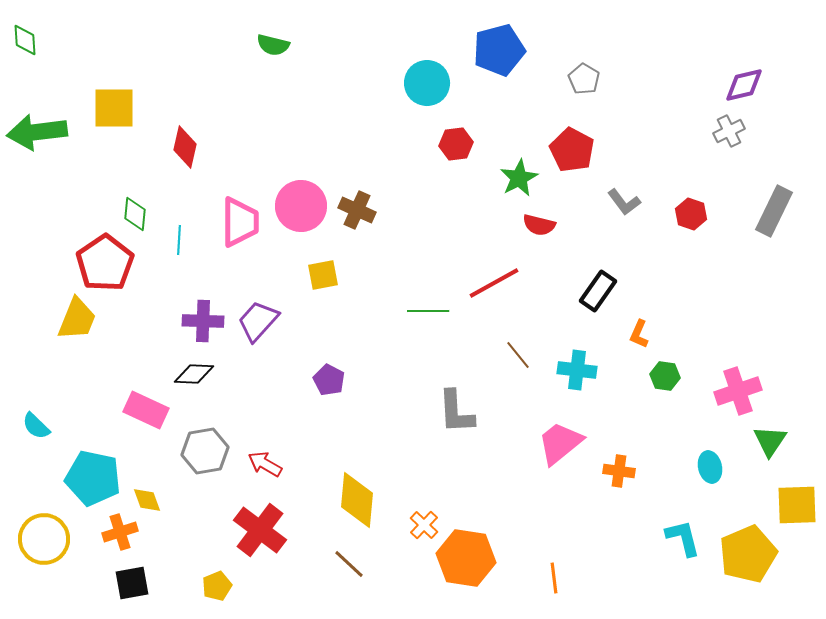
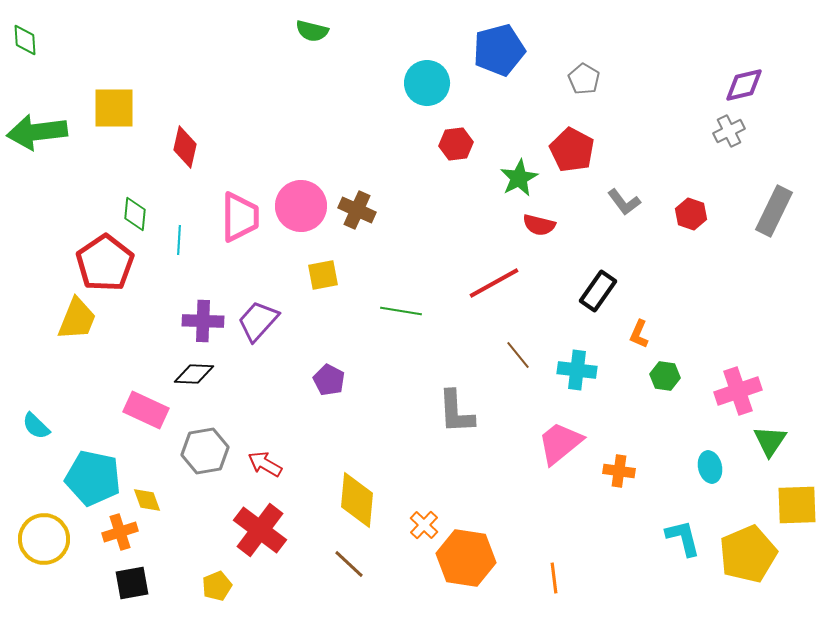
green semicircle at (273, 45): moved 39 px right, 14 px up
pink trapezoid at (240, 222): moved 5 px up
green line at (428, 311): moved 27 px left; rotated 9 degrees clockwise
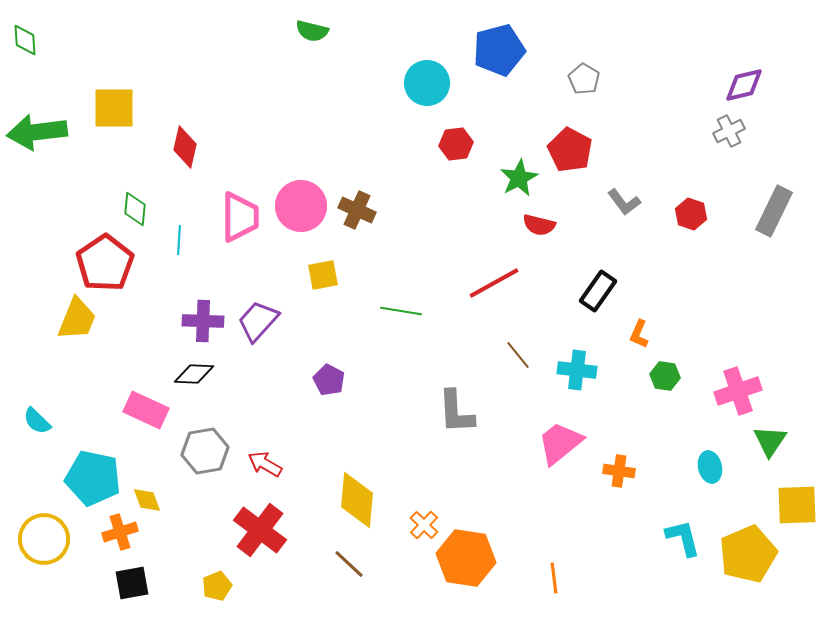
red pentagon at (572, 150): moved 2 px left
green diamond at (135, 214): moved 5 px up
cyan semicircle at (36, 426): moved 1 px right, 5 px up
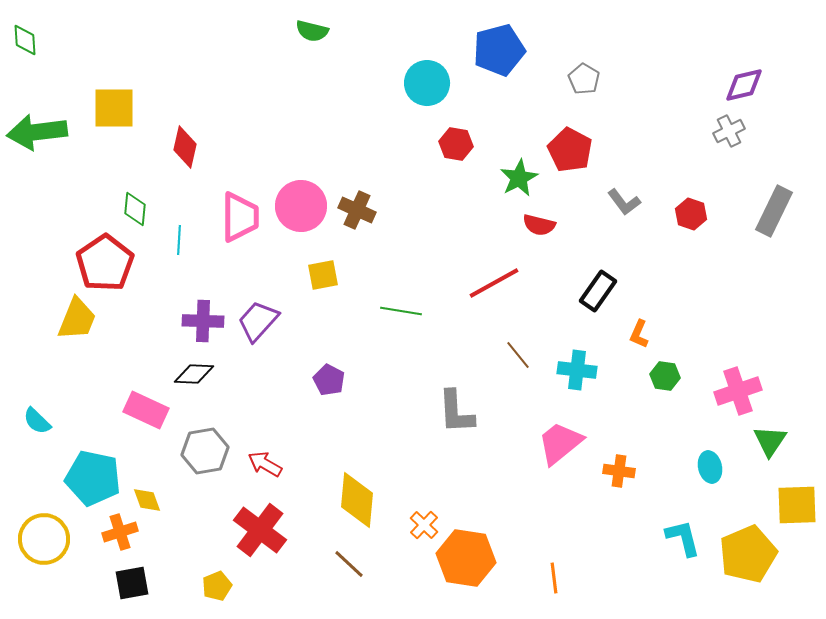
red hexagon at (456, 144): rotated 16 degrees clockwise
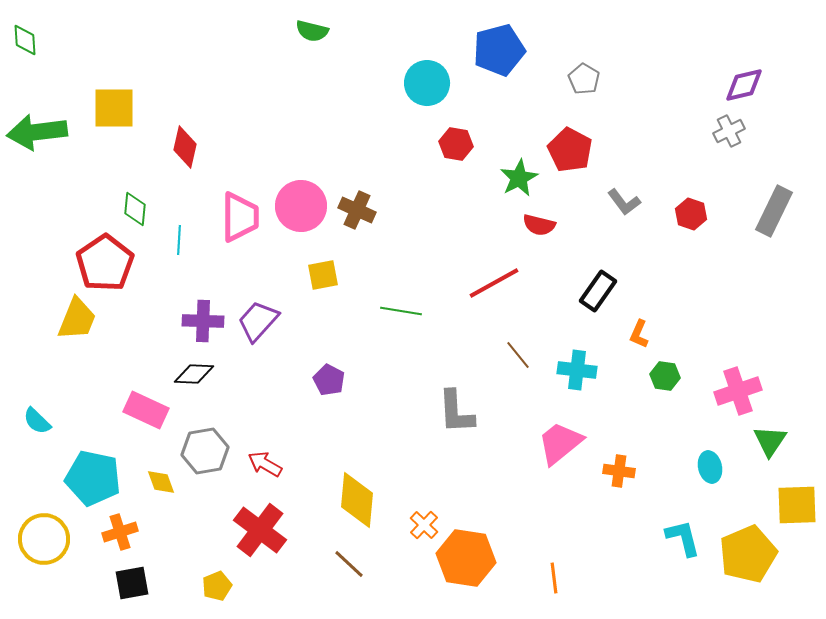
yellow diamond at (147, 500): moved 14 px right, 18 px up
